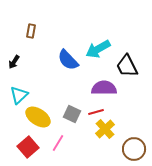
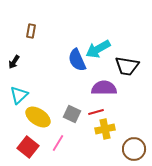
blue semicircle: moved 9 px right; rotated 20 degrees clockwise
black trapezoid: rotated 55 degrees counterclockwise
yellow cross: rotated 30 degrees clockwise
red square: rotated 10 degrees counterclockwise
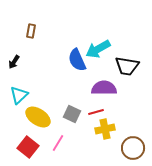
brown circle: moved 1 px left, 1 px up
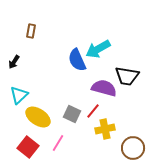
black trapezoid: moved 10 px down
purple semicircle: rotated 15 degrees clockwise
red line: moved 3 px left, 1 px up; rotated 35 degrees counterclockwise
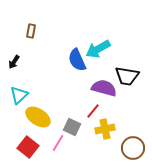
gray square: moved 13 px down
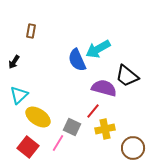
black trapezoid: rotated 30 degrees clockwise
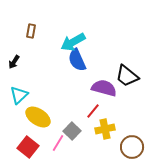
cyan arrow: moved 25 px left, 7 px up
gray square: moved 4 px down; rotated 18 degrees clockwise
brown circle: moved 1 px left, 1 px up
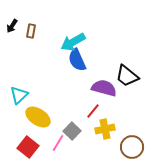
black arrow: moved 2 px left, 36 px up
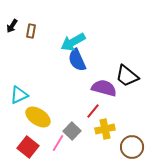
cyan triangle: rotated 18 degrees clockwise
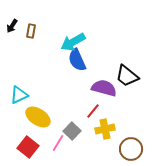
brown circle: moved 1 px left, 2 px down
